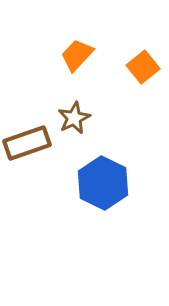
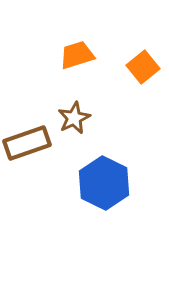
orange trapezoid: rotated 30 degrees clockwise
blue hexagon: moved 1 px right
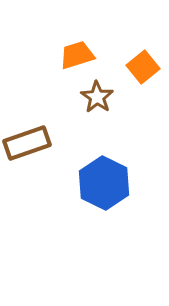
brown star: moved 23 px right, 21 px up; rotated 12 degrees counterclockwise
